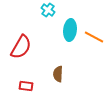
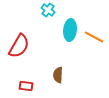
red semicircle: moved 2 px left, 1 px up
brown semicircle: moved 1 px down
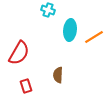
cyan cross: rotated 16 degrees counterclockwise
orange line: rotated 60 degrees counterclockwise
red semicircle: moved 7 px down
red rectangle: rotated 64 degrees clockwise
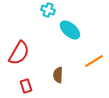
cyan ellipse: rotated 55 degrees counterclockwise
orange line: moved 24 px down
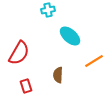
cyan cross: rotated 32 degrees counterclockwise
cyan ellipse: moved 6 px down
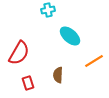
red rectangle: moved 2 px right, 3 px up
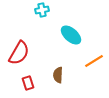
cyan cross: moved 6 px left
cyan ellipse: moved 1 px right, 1 px up
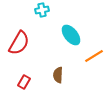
cyan ellipse: rotated 10 degrees clockwise
red semicircle: moved 10 px up
orange line: moved 5 px up
red rectangle: moved 4 px left, 1 px up; rotated 48 degrees clockwise
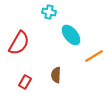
cyan cross: moved 7 px right, 2 px down; rotated 24 degrees clockwise
brown semicircle: moved 2 px left
red rectangle: moved 1 px right
